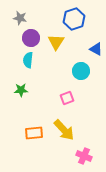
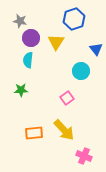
gray star: moved 3 px down
blue triangle: rotated 24 degrees clockwise
pink square: rotated 16 degrees counterclockwise
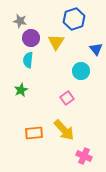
green star: rotated 24 degrees counterclockwise
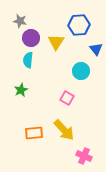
blue hexagon: moved 5 px right, 6 px down; rotated 15 degrees clockwise
pink square: rotated 24 degrees counterclockwise
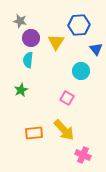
pink cross: moved 1 px left, 1 px up
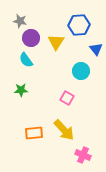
cyan semicircle: moved 2 px left; rotated 42 degrees counterclockwise
green star: rotated 24 degrees clockwise
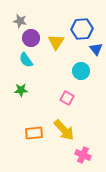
blue hexagon: moved 3 px right, 4 px down
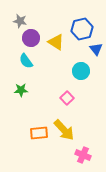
blue hexagon: rotated 10 degrees counterclockwise
yellow triangle: rotated 30 degrees counterclockwise
cyan semicircle: moved 1 px down
pink square: rotated 16 degrees clockwise
orange rectangle: moved 5 px right
